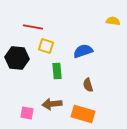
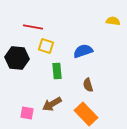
brown arrow: rotated 24 degrees counterclockwise
orange rectangle: moved 3 px right; rotated 30 degrees clockwise
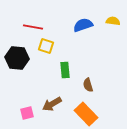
blue semicircle: moved 26 px up
green rectangle: moved 8 px right, 1 px up
pink square: rotated 24 degrees counterclockwise
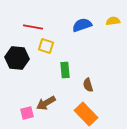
yellow semicircle: rotated 16 degrees counterclockwise
blue semicircle: moved 1 px left
brown arrow: moved 6 px left, 1 px up
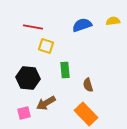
black hexagon: moved 11 px right, 20 px down
pink square: moved 3 px left
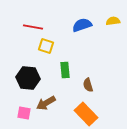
pink square: rotated 24 degrees clockwise
